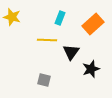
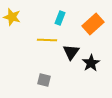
black star: moved 6 px up; rotated 12 degrees counterclockwise
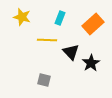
yellow star: moved 10 px right
black triangle: rotated 18 degrees counterclockwise
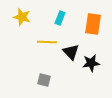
orange rectangle: rotated 40 degrees counterclockwise
yellow line: moved 2 px down
black star: rotated 24 degrees clockwise
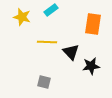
cyan rectangle: moved 9 px left, 8 px up; rotated 32 degrees clockwise
black star: moved 3 px down
gray square: moved 2 px down
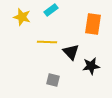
gray square: moved 9 px right, 2 px up
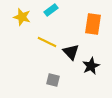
yellow line: rotated 24 degrees clockwise
black star: rotated 18 degrees counterclockwise
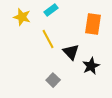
yellow line: moved 1 px right, 3 px up; rotated 36 degrees clockwise
gray square: rotated 32 degrees clockwise
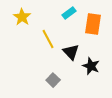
cyan rectangle: moved 18 px right, 3 px down
yellow star: rotated 18 degrees clockwise
black star: rotated 24 degrees counterclockwise
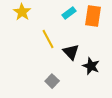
yellow star: moved 5 px up
orange rectangle: moved 8 px up
gray square: moved 1 px left, 1 px down
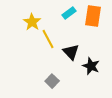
yellow star: moved 10 px right, 10 px down
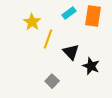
yellow line: rotated 48 degrees clockwise
